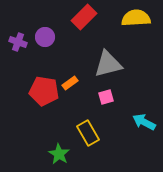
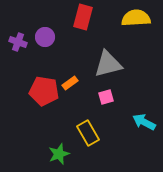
red rectangle: moved 1 px left; rotated 30 degrees counterclockwise
green star: rotated 20 degrees clockwise
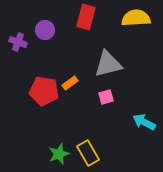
red rectangle: moved 3 px right
purple circle: moved 7 px up
yellow rectangle: moved 20 px down
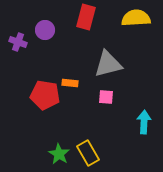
orange rectangle: rotated 42 degrees clockwise
red pentagon: moved 1 px right, 4 px down
pink square: rotated 21 degrees clockwise
cyan arrow: rotated 65 degrees clockwise
green star: rotated 20 degrees counterclockwise
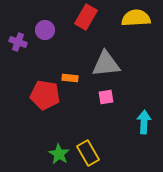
red rectangle: rotated 15 degrees clockwise
gray triangle: moved 2 px left; rotated 8 degrees clockwise
orange rectangle: moved 5 px up
pink square: rotated 14 degrees counterclockwise
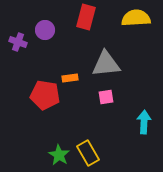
red rectangle: rotated 15 degrees counterclockwise
orange rectangle: rotated 14 degrees counterclockwise
green star: moved 1 px down
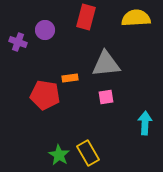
cyan arrow: moved 1 px right, 1 px down
